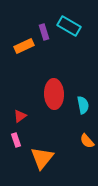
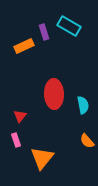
red triangle: rotated 16 degrees counterclockwise
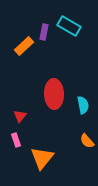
purple rectangle: rotated 28 degrees clockwise
orange rectangle: rotated 18 degrees counterclockwise
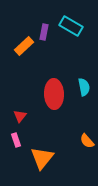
cyan rectangle: moved 2 px right
cyan semicircle: moved 1 px right, 18 px up
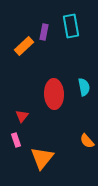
cyan rectangle: rotated 50 degrees clockwise
red triangle: moved 2 px right
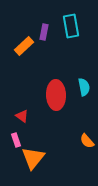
red ellipse: moved 2 px right, 1 px down
red triangle: rotated 32 degrees counterclockwise
orange triangle: moved 9 px left
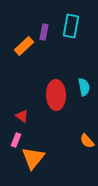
cyan rectangle: rotated 20 degrees clockwise
pink rectangle: rotated 40 degrees clockwise
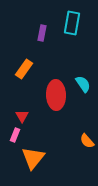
cyan rectangle: moved 1 px right, 3 px up
purple rectangle: moved 2 px left, 1 px down
orange rectangle: moved 23 px down; rotated 12 degrees counterclockwise
cyan semicircle: moved 1 px left, 3 px up; rotated 24 degrees counterclockwise
red triangle: rotated 24 degrees clockwise
pink rectangle: moved 1 px left, 5 px up
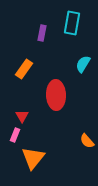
cyan semicircle: moved 20 px up; rotated 114 degrees counterclockwise
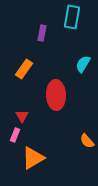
cyan rectangle: moved 6 px up
orange triangle: rotated 20 degrees clockwise
